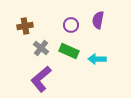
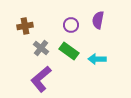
green rectangle: rotated 12 degrees clockwise
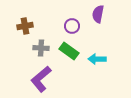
purple semicircle: moved 6 px up
purple circle: moved 1 px right, 1 px down
gray cross: rotated 35 degrees counterclockwise
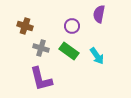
purple semicircle: moved 1 px right
brown cross: rotated 28 degrees clockwise
gray cross: rotated 14 degrees clockwise
cyan arrow: moved 3 px up; rotated 126 degrees counterclockwise
purple L-shape: rotated 64 degrees counterclockwise
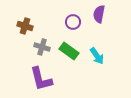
purple circle: moved 1 px right, 4 px up
gray cross: moved 1 px right, 1 px up
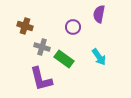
purple circle: moved 5 px down
green rectangle: moved 5 px left, 8 px down
cyan arrow: moved 2 px right, 1 px down
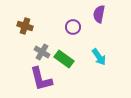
gray cross: moved 5 px down; rotated 14 degrees clockwise
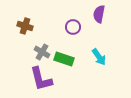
green rectangle: rotated 18 degrees counterclockwise
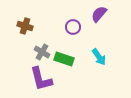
purple semicircle: rotated 30 degrees clockwise
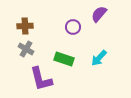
brown cross: rotated 21 degrees counterclockwise
gray cross: moved 16 px left, 3 px up
cyan arrow: moved 1 px down; rotated 78 degrees clockwise
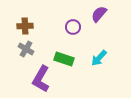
purple L-shape: rotated 44 degrees clockwise
